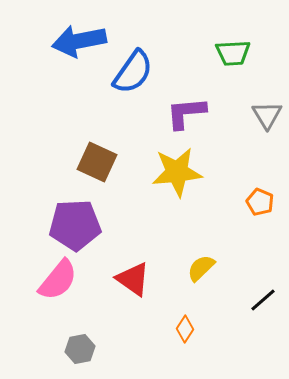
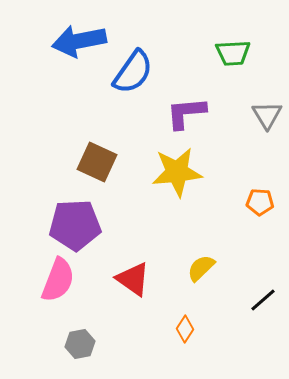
orange pentagon: rotated 20 degrees counterclockwise
pink semicircle: rotated 18 degrees counterclockwise
gray hexagon: moved 5 px up
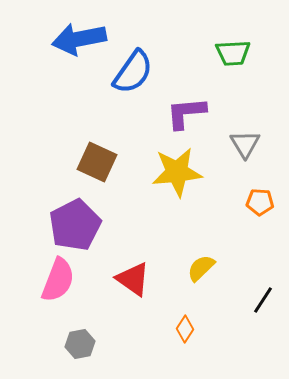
blue arrow: moved 2 px up
gray triangle: moved 22 px left, 29 px down
purple pentagon: rotated 24 degrees counterclockwise
black line: rotated 16 degrees counterclockwise
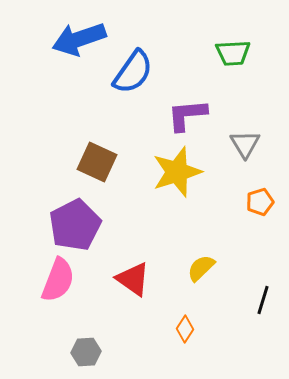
blue arrow: rotated 8 degrees counterclockwise
purple L-shape: moved 1 px right, 2 px down
yellow star: rotated 12 degrees counterclockwise
orange pentagon: rotated 20 degrees counterclockwise
black line: rotated 16 degrees counterclockwise
gray hexagon: moved 6 px right, 8 px down; rotated 8 degrees clockwise
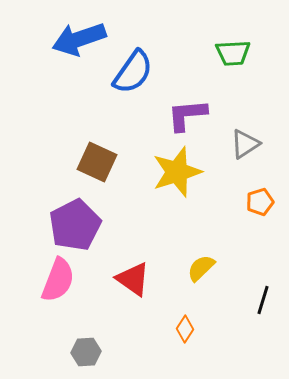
gray triangle: rotated 28 degrees clockwise
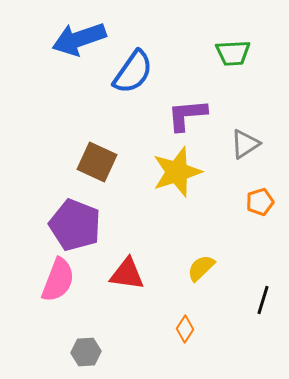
purple pentagon: rotated 24 degrees counterclockwise
red triangle: moved 6 px left, 5 px up; rotated 27 degrees counterclockwise
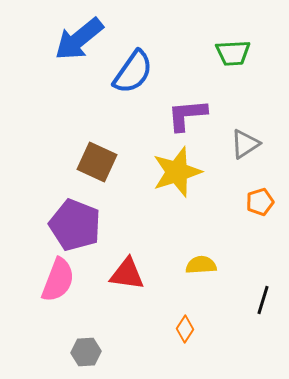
blue arrow: rotated 20 degrees counterclockwise
yellow semicircle: moved 3 px up; rotated 40 degrees clockwise
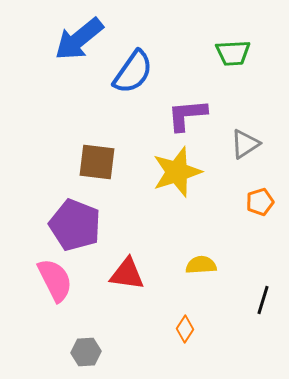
brown square: rotated 18 degrees counterclockwise
pink semicircle: moved 3 px left; rotated 48 degrees counterclockwise
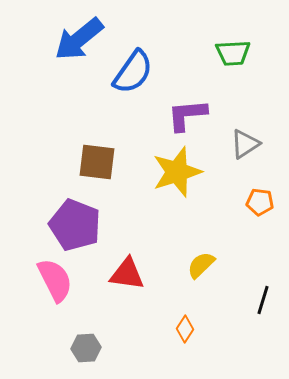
orange pentagon: rotated 24 degrees clockwise
yellow semicircle: rotated 40 degrees counterclockwise
gray hexagon: moved 4 px up
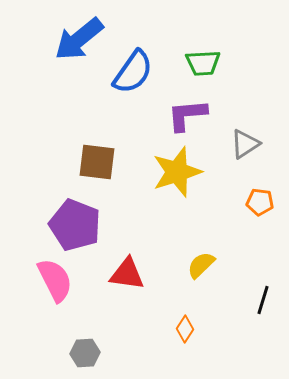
green trapezoid: moved 30 px left, 10 px down
gray hexagon: moved 1 px left, 5 px down
